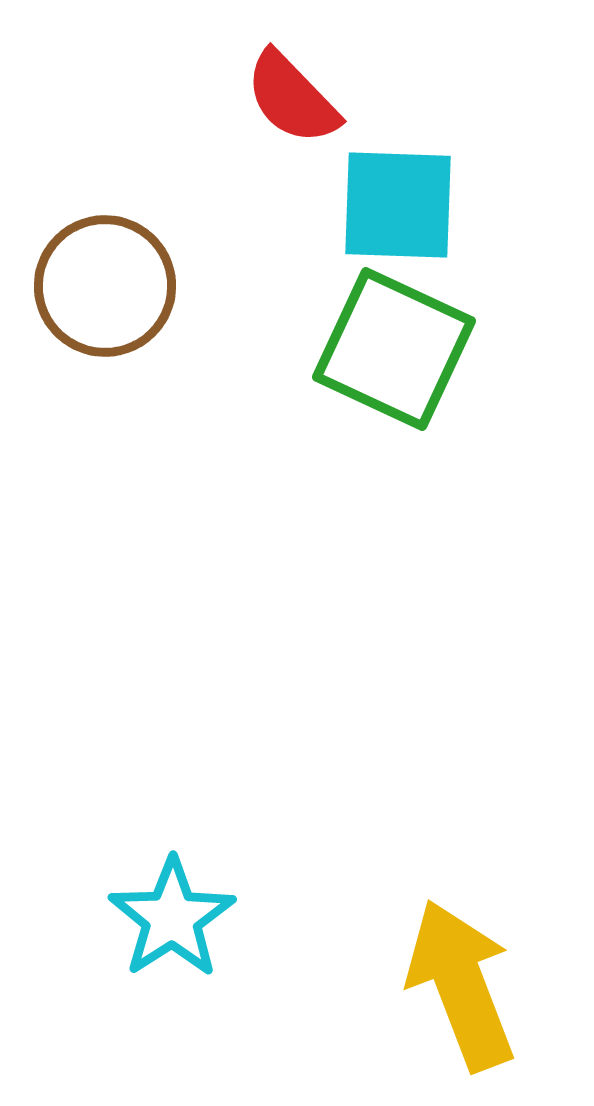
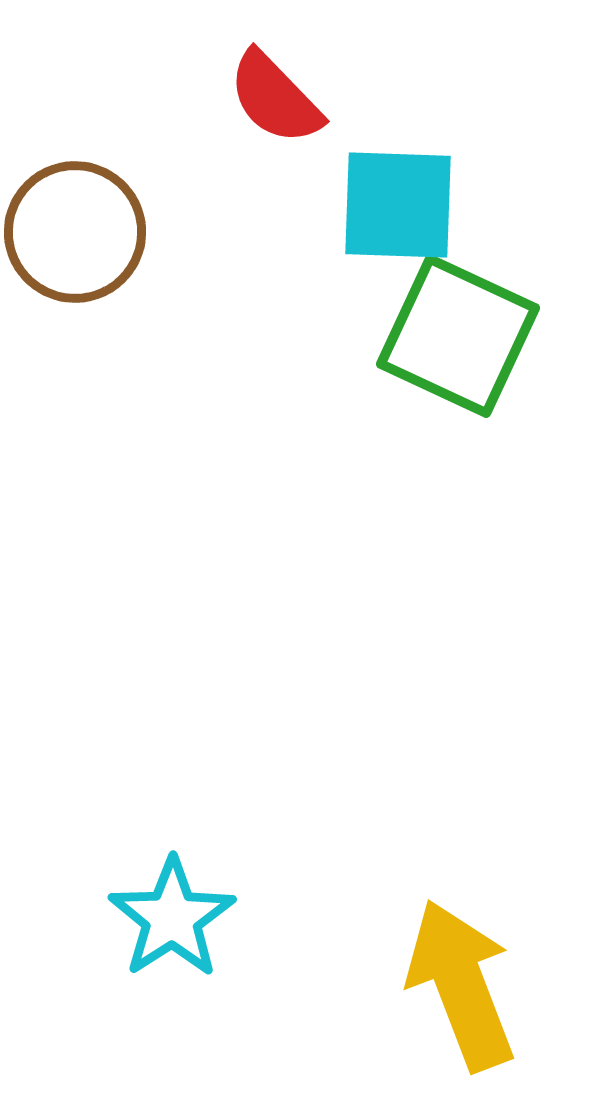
red semicircle: moved 17 px left
brown circle: moved 30 px left, 54 px up
green square: moved 64 px right, 13 px up
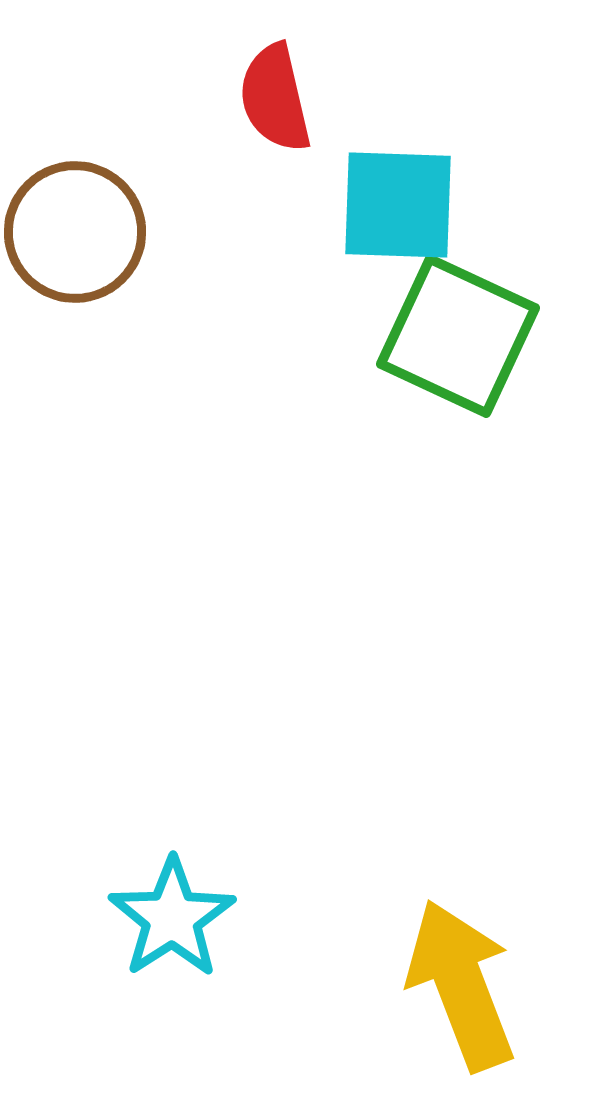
red semicircle: rotated 31 degrees clockwise
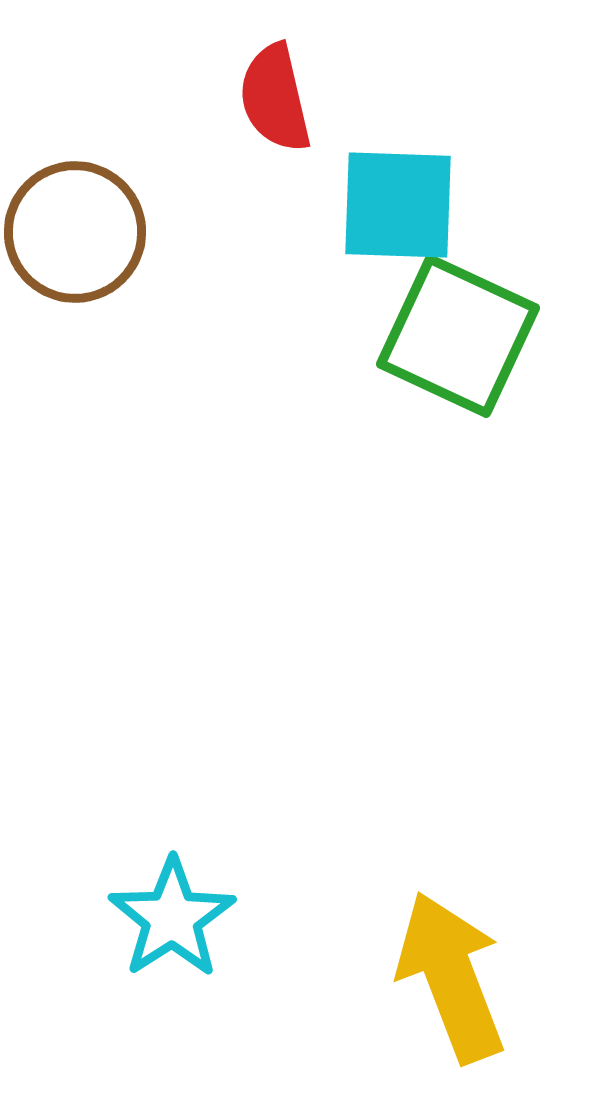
yellow arrow: moved 10 px left, 8 px up
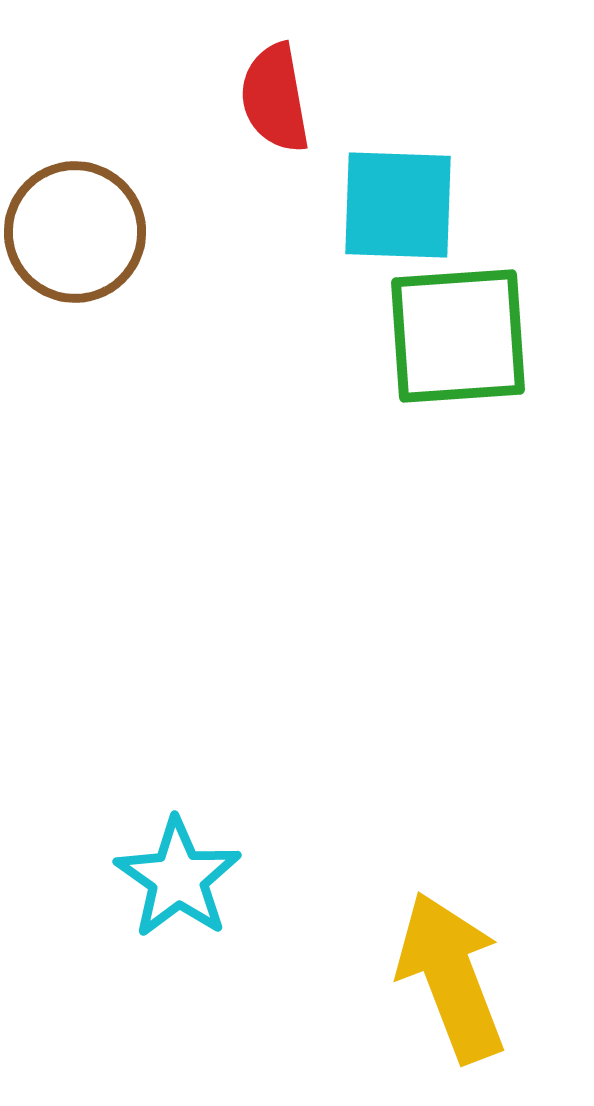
red semicircle: rotated 3 degrees clockwise
green square: rotated 29 degrees counterclockwise
cyan star: moved 6 px right, 40 px up; rotated 4 degrees counterclockwise
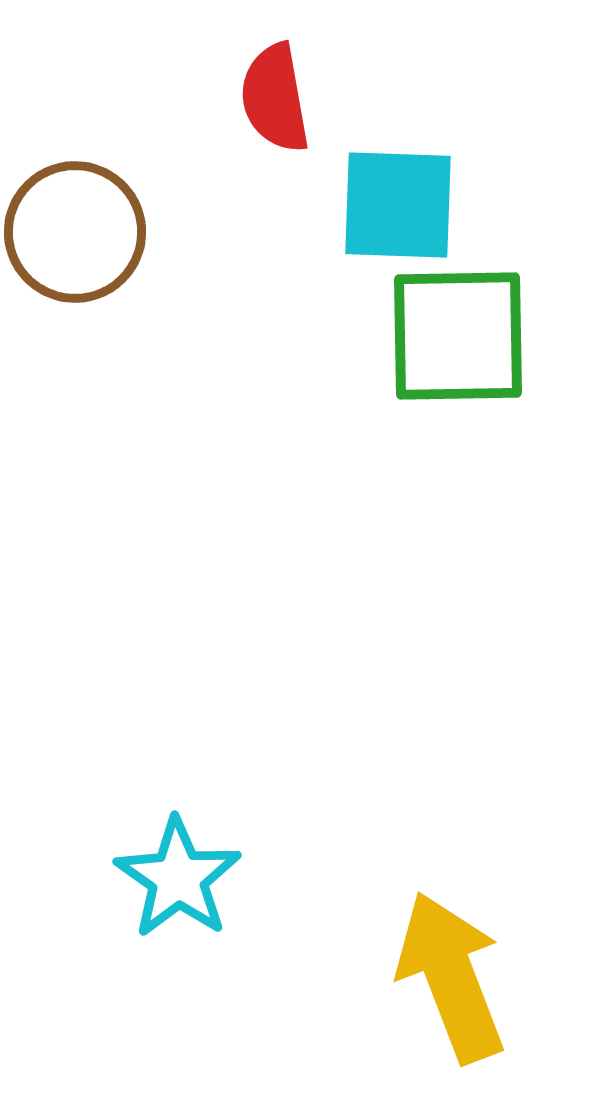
green square: rotated 3 degrees clockwise
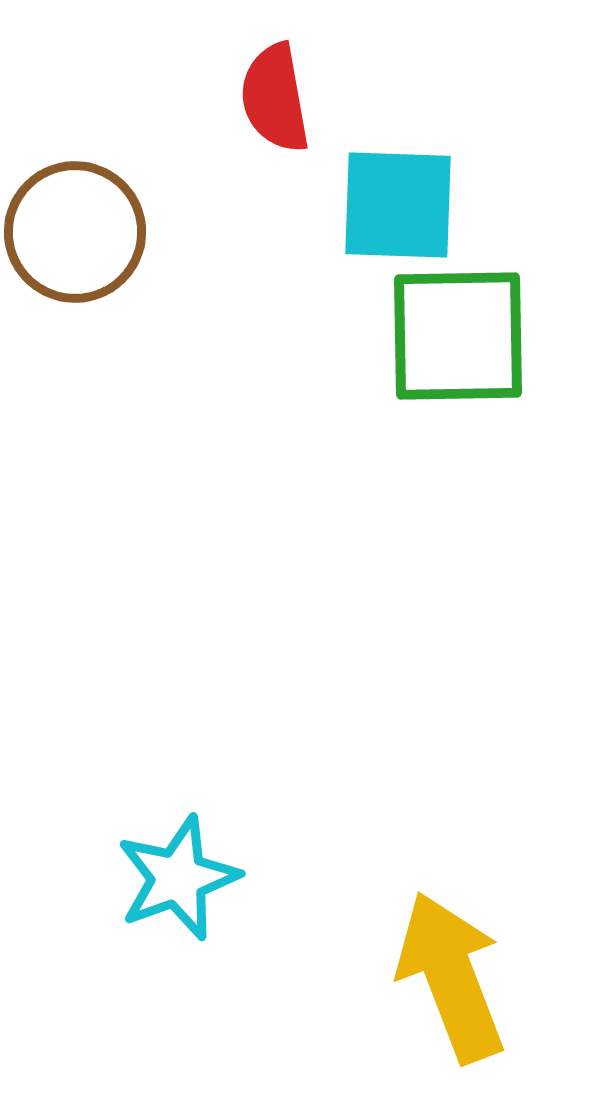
cyan star: rotated 17 degrees clockwise
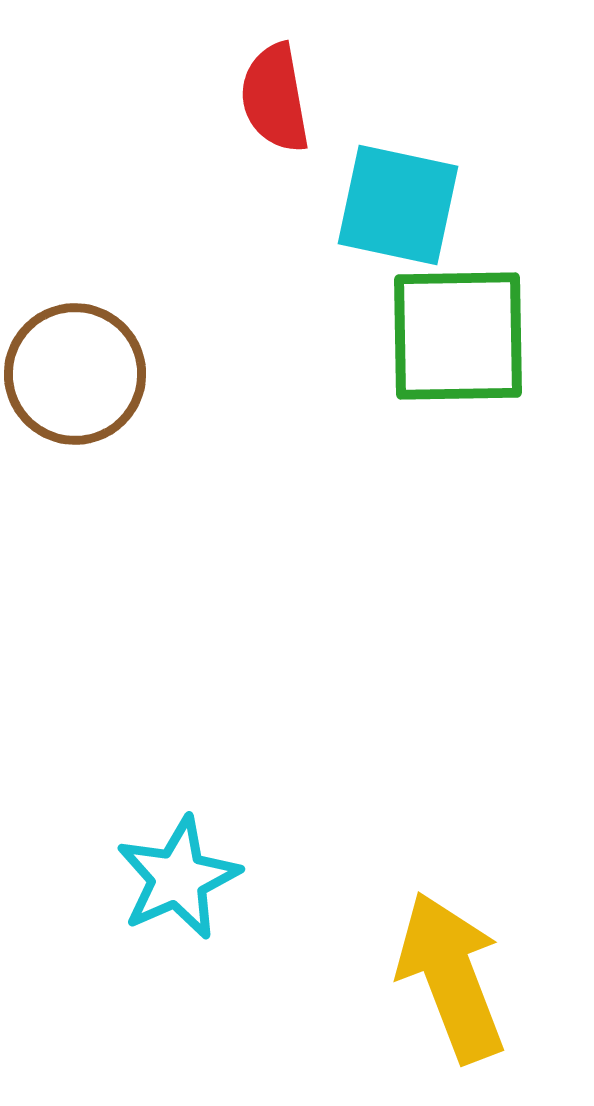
cyan square: rotated 10 degrees clockwise
brown circle: moved 142 px down
cyan star: rotated 4 degrees counterclockwise
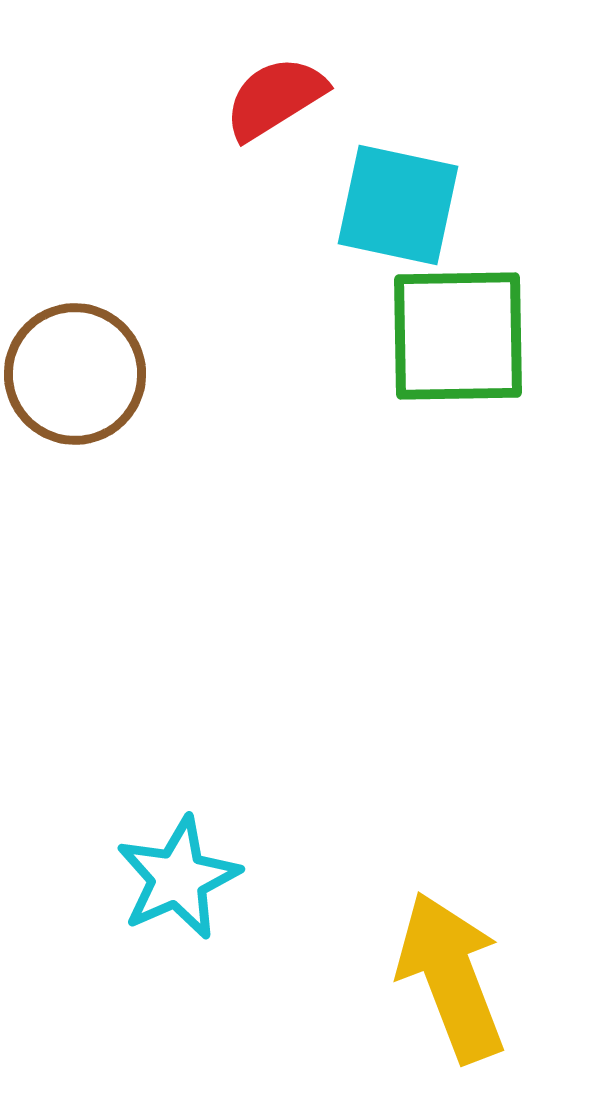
red semicircle: rotated 68 degrees clockwise
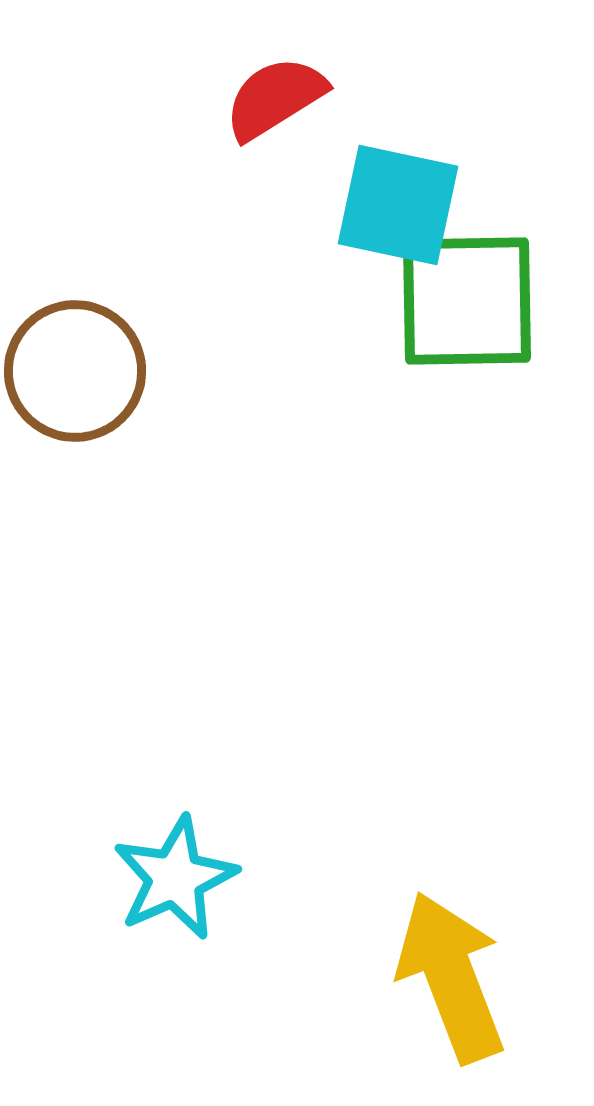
green square: moved 9 px right, 35 px up
brown circle: moved 3 px up
cyan star: moved 3 px left
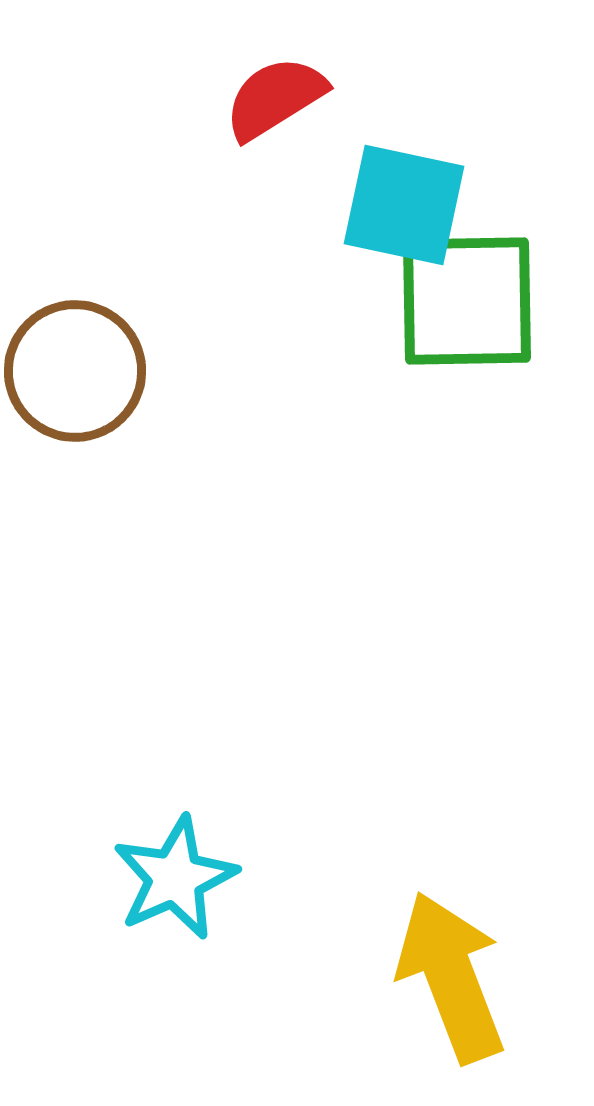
cyan square: moved 6 px right
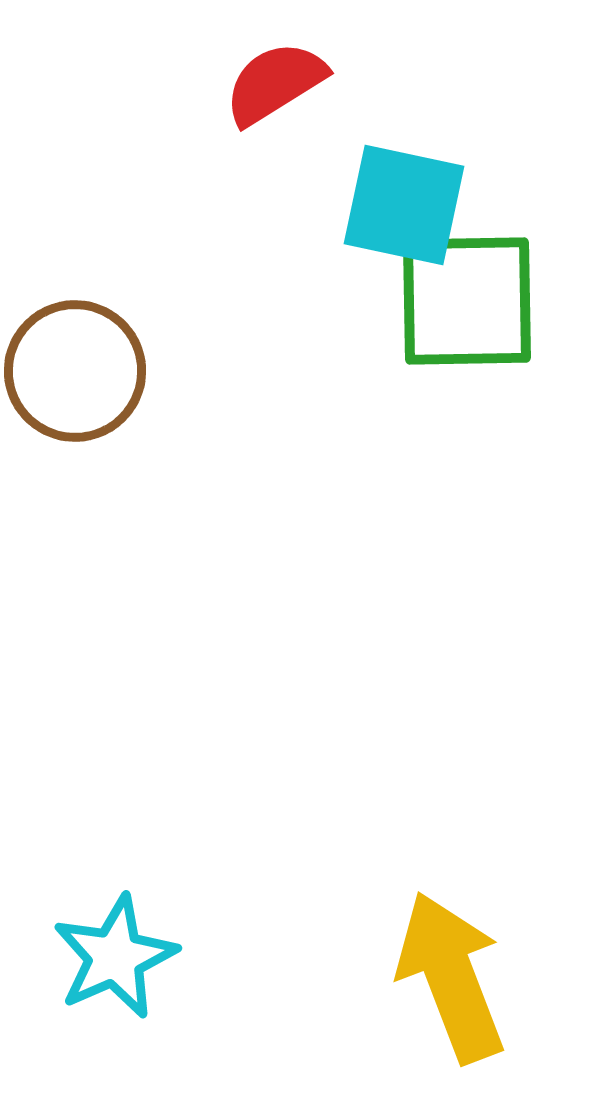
red semicircle: moved 15 px up
cyan star: moved 60 px left, 79 px down
